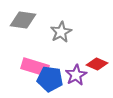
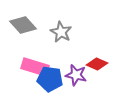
gray diamond: moved 5 px down; rotated 40 degrees clockwise
gray star: rotated 15 degrees counterclockwise
purple star: rotated 30 degrees counterclockwise
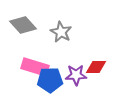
red diamond: moved 1 px left, 3 px down; rotated 25 degrees counterclockwise
purple star: rotated 15 degrees counterclockwise
blue pentagon: moved 1 px down; rotated 10 degrees counterclockwise
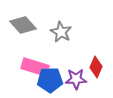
red diamond: rotated 65 degrees counterclockwise
purple star: moved 4 px down
